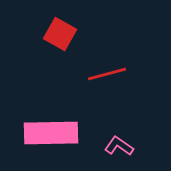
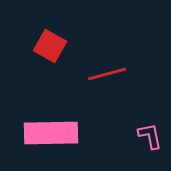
red square: moved 10 px left, 12 px down
pink L-shape: moved 31 px right, 10 px up; rotated 44 degrees clockwise
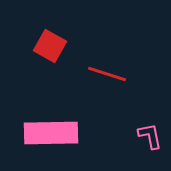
red line: rotated 33 degrees clockwise
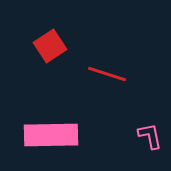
red square: rotated 28 degrees clockwise
pink rectangle: moved 2 px down
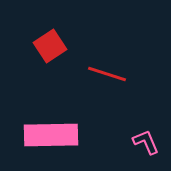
pink L-shape: moved 4 px left, 6 px down; rotated 12 degrees counterclockwise
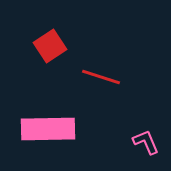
red line: moved 6 px left, 3 px down
pink rectangle: moved 3 px left, 6 px up
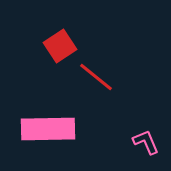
red square: moved 10 px right
red line: moved 5 px left; rotated 21 degrees clockwise
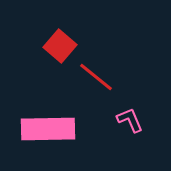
red square: rotated 16 degrees counterclockwise
pink L-shape: moved 16 px left, 22 px up
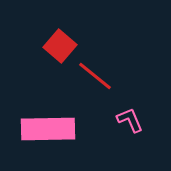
red line: moved 1 px left, 1 px up
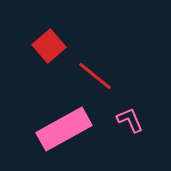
red square: moved 11 px left; rotated 8 degrees clockwise
pink rectangle: moved 16 px right; rotated 28 degrees counterclockwise
